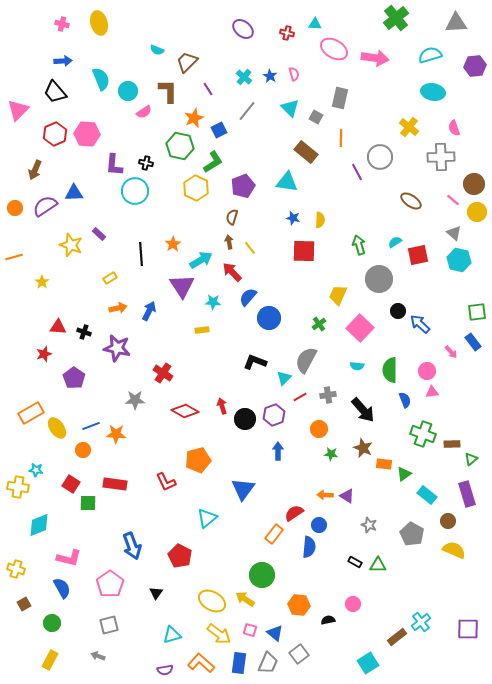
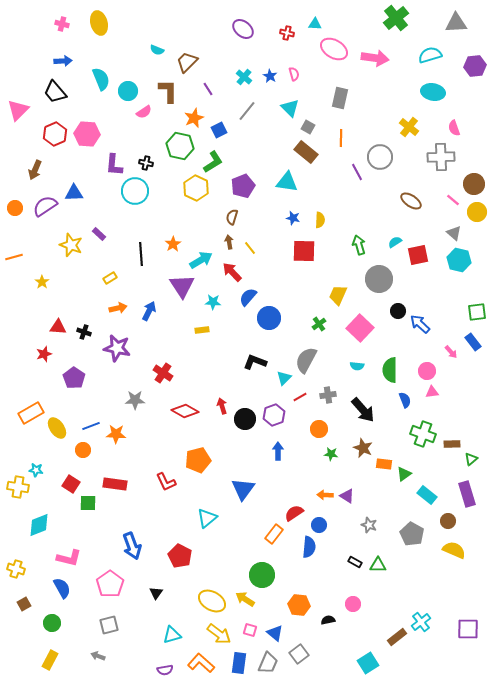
gray square at (316, 117): moved 8 px left, 10 px down
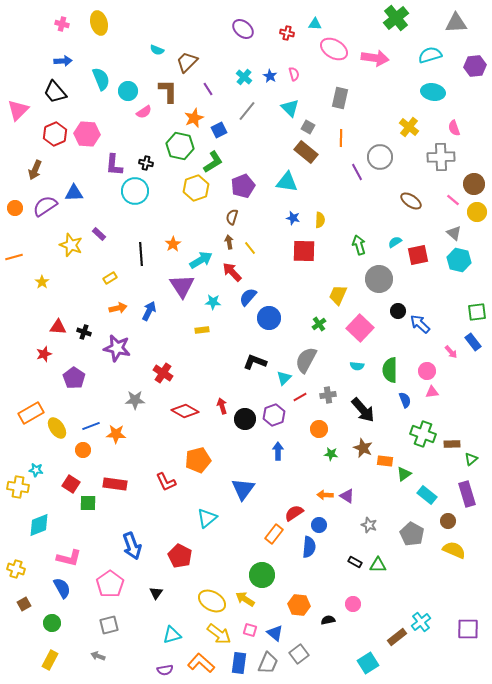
yellow hexagon at (196, 188): rotated 15 degrees clockwise
orange rectangle at (384, 464): moved 1 px right, 3 px up
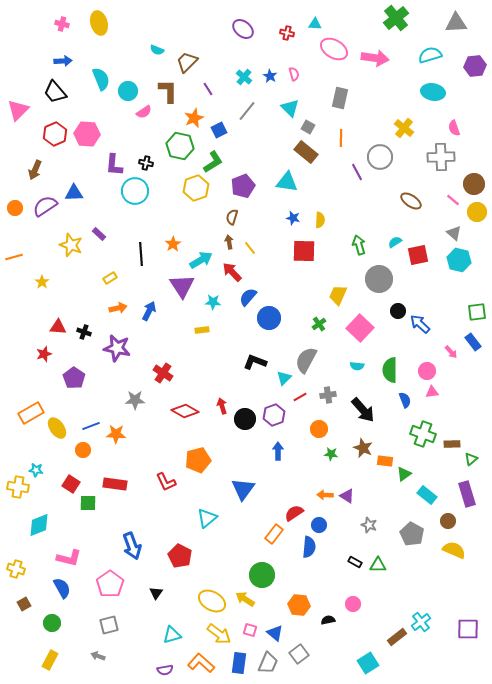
yellow cross at (409, 127): moved 5 px left, 1 px down
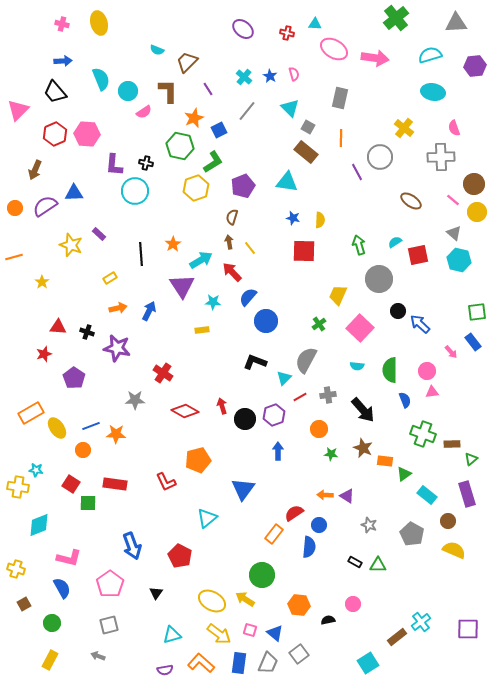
blue circle at (269, 318): moved 3 px left, 3 px down
black cross at (84, 332): moved 3 px right
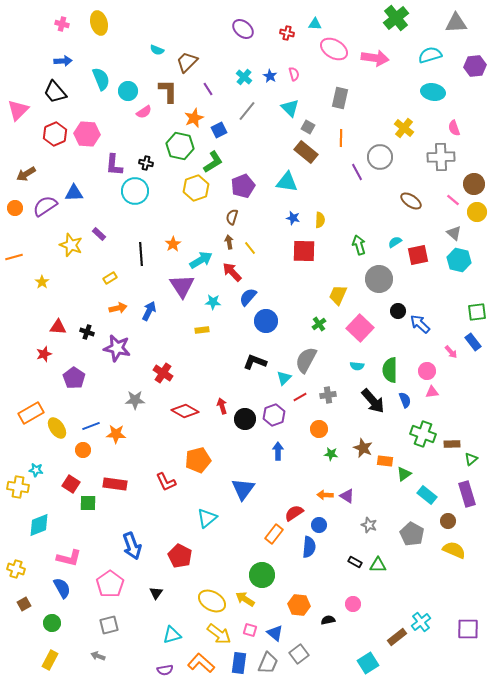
brown arrow at (35, 170): moved 9 px left, 4 px down; rotated 36 degrees clockwise
black arrow at (363, 410): moved 10 px right, 9 px up
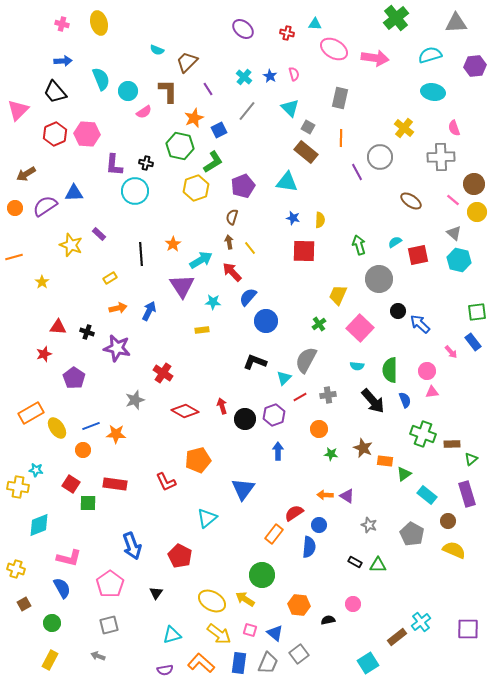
gray star at (135, 400): rotated 18 degrees counterclockwise
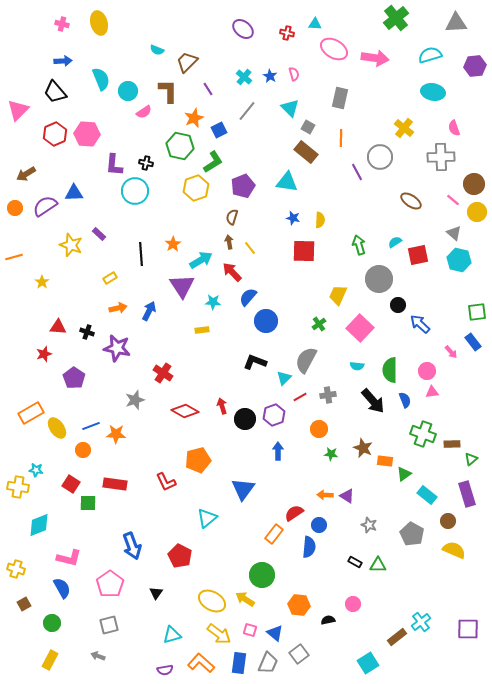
black circle at (398, 311): moved 6 px up
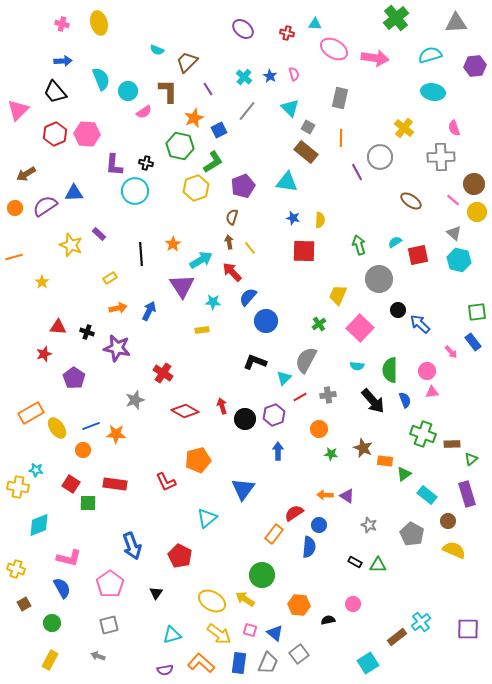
black circle at (398, 305): moved 5 px down
